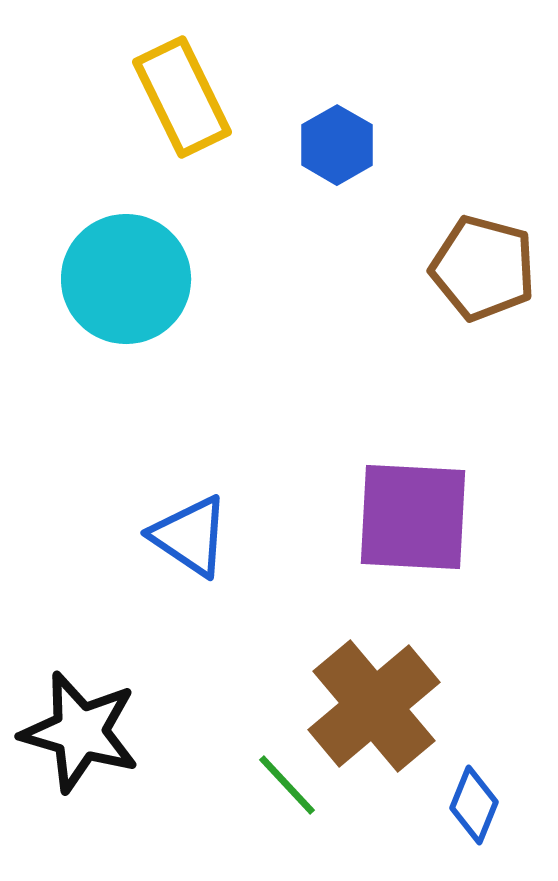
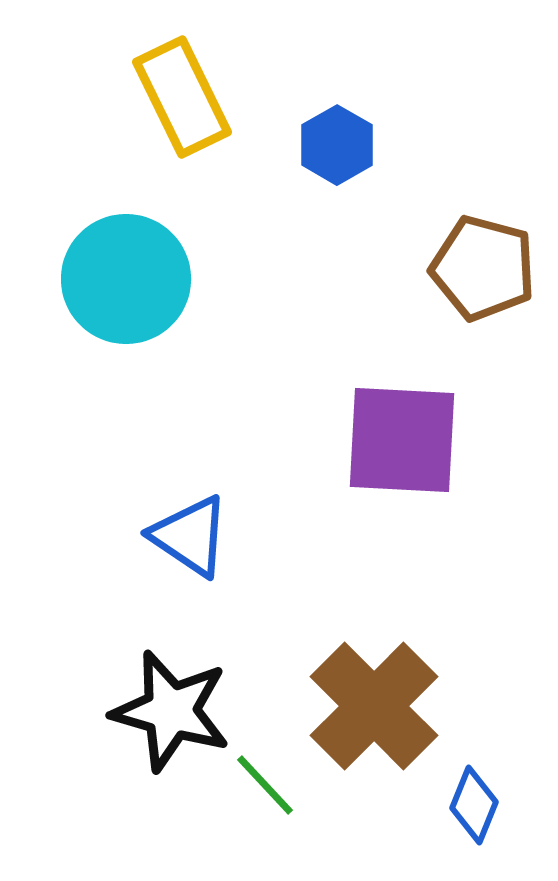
purple square: moved 11 px left, 77 px up
brown cross: rotated 5 degrees counterclockwise
black star: moved 91 px right, 21 px up
green line: moved 22 px left
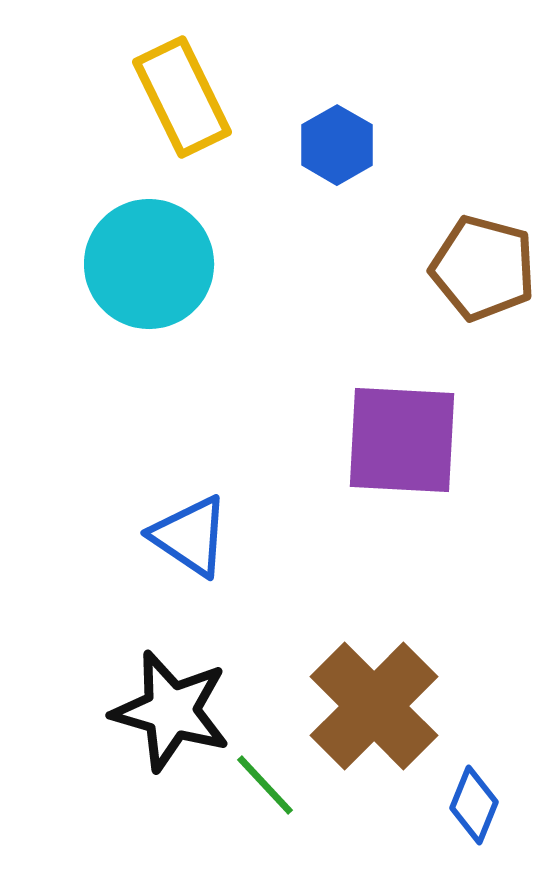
cyan circle: moved 23 px right, 15 px up
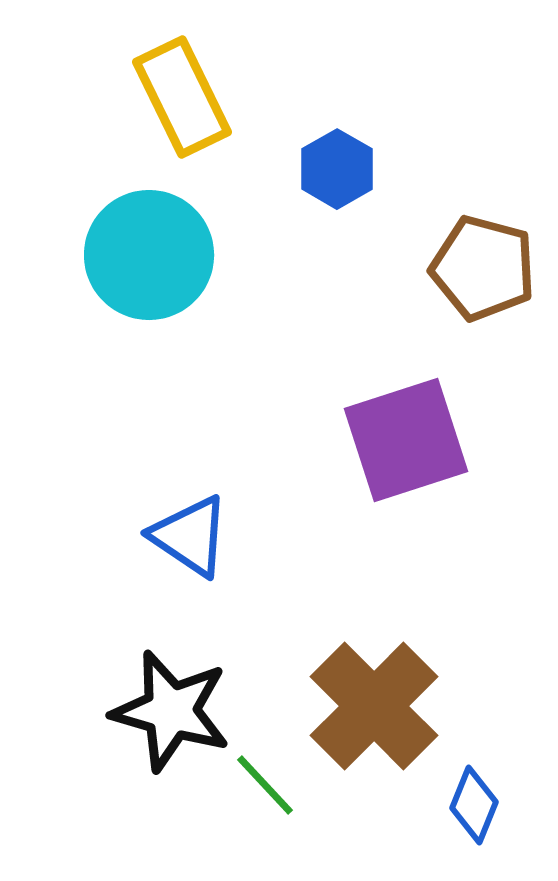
blue hexagon: moved 24 px down
cyan circle: moved 9 px up
purple square: moved 4 px right; rotated 21 degrees counterclockwise
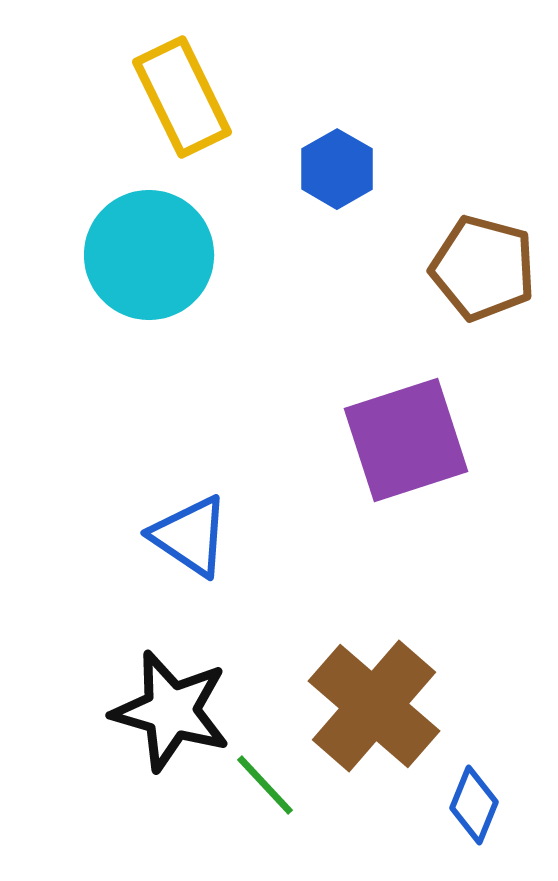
brown cross: rotated 4 degrees counterclockwise
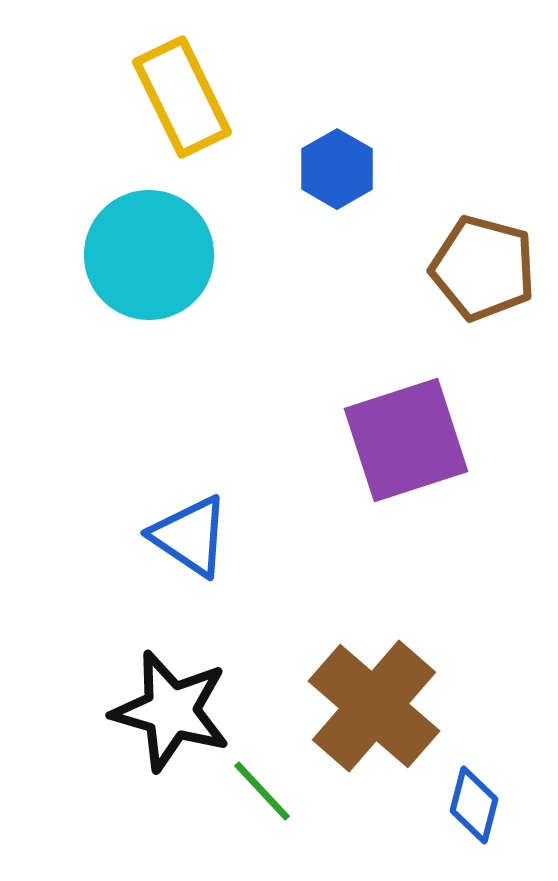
green line: moved 3 px left, 6 px down
blue diamond: rotated 8 degrees counterclockwise
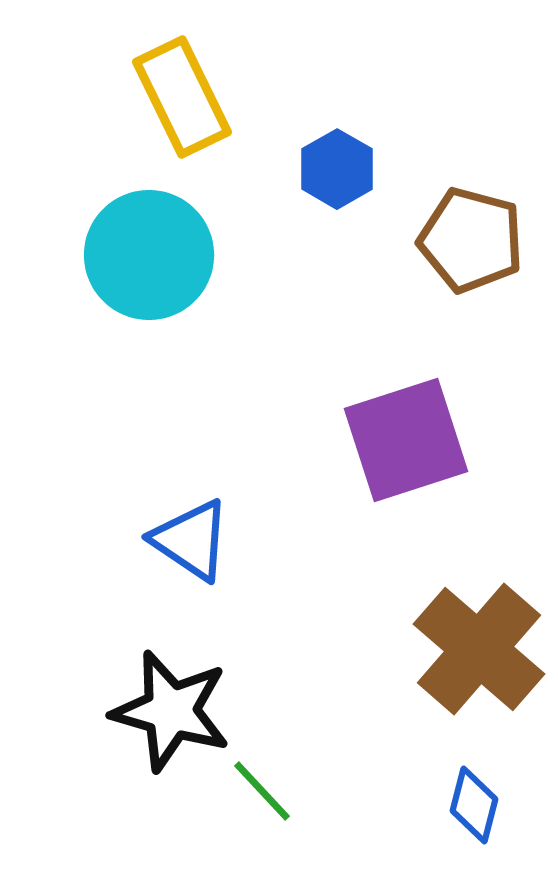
brown pentagon: moved 12 px left, 28 px up
blue triangle: moved 1 px right, 4 px down
brown cross: moved 105 px right, 57 px up
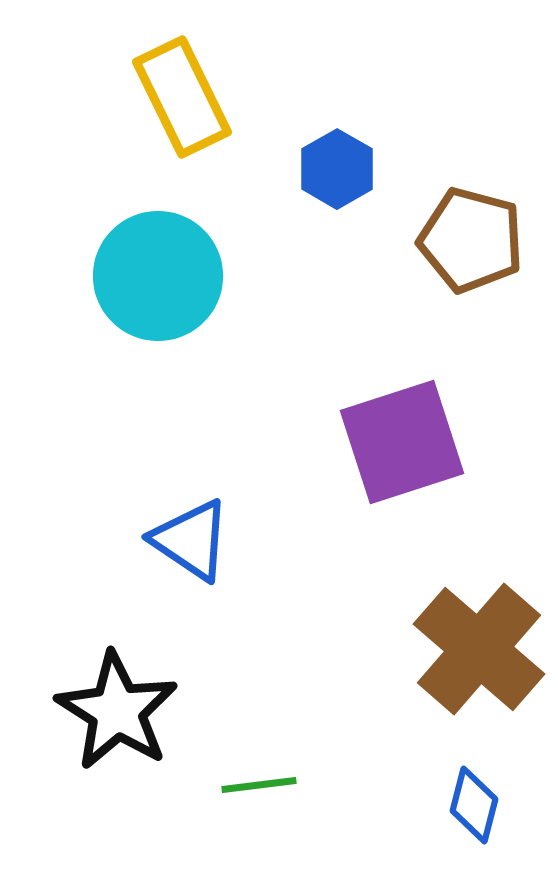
cyan circle: moved 9 px right, 21 px down
purple square: moved 4 px left, 2 px down
black star: moved 54 px left; rotated 16 degrees clockwise
green line: moved 3 px left, 6 px up; rotated 54 degrees counterclockwise
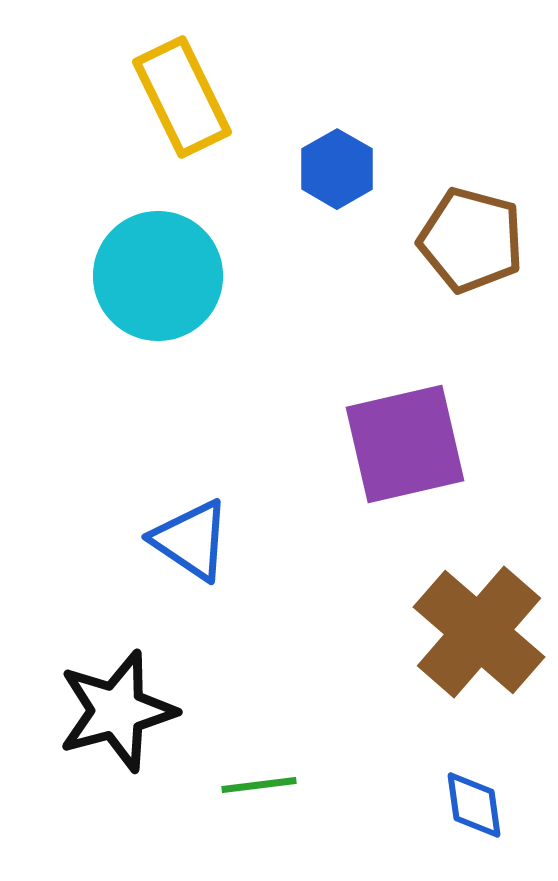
purple square: moved 3 px right, 2 px down; rotated 5 degrees clockwise
brown cross: moved 17 px up
black star: rotated 25 degrees clockwise
blue diamond: rotated 22 degrees counterclockwise
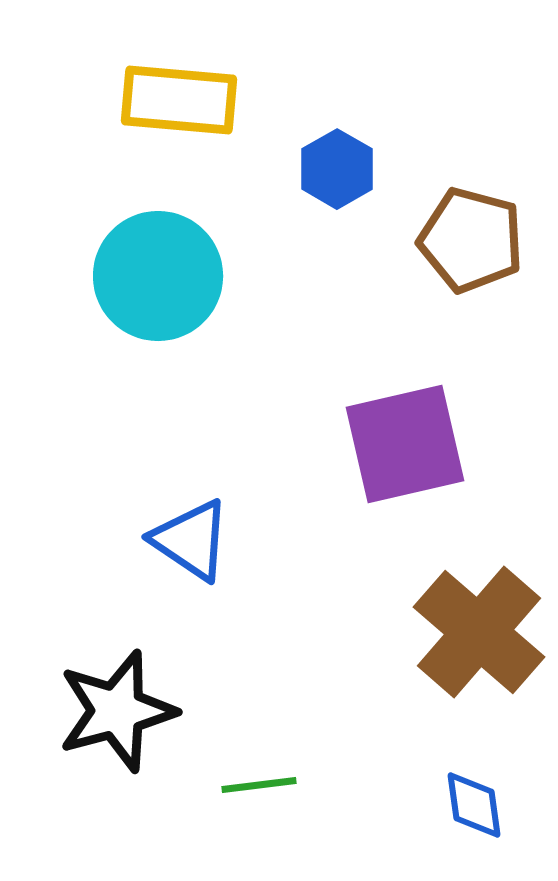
yellow rectangle: moved 3 px left, 3 px down; rotated 59 degrees counterclockwise
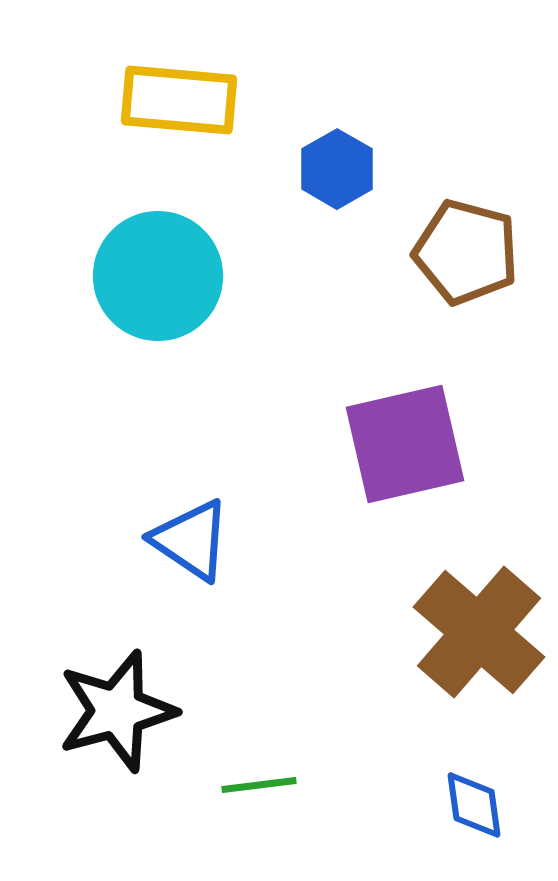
brown pentagon: moved 5 px left, 12 px down
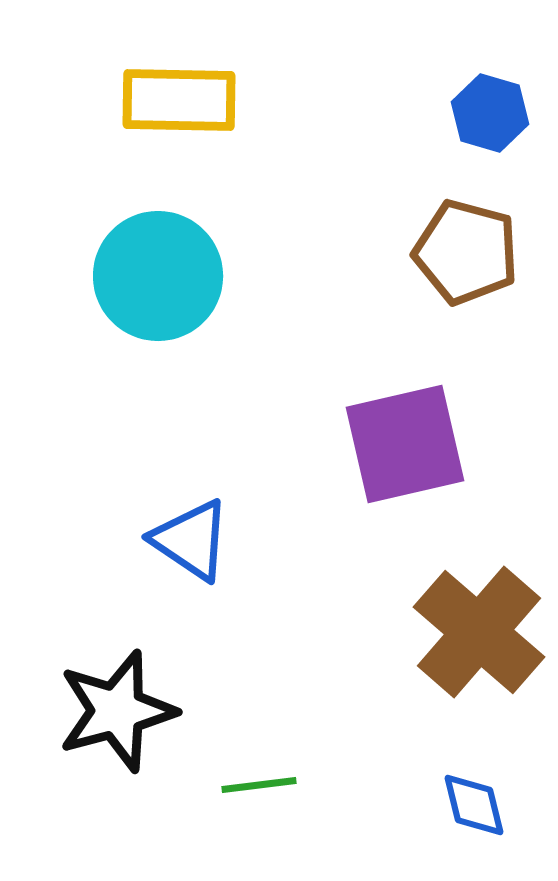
yellow rectangle: rotated 4 degrees counterclockwise
blue hexagon: moved 153 px right, 56 px up; rotated 14 degrees counterclockwise
blue diamond: rotated 6 degrees counterclockwise
